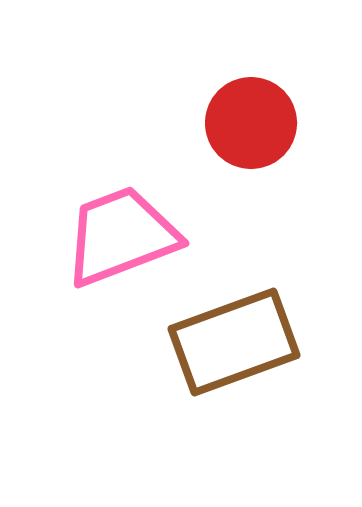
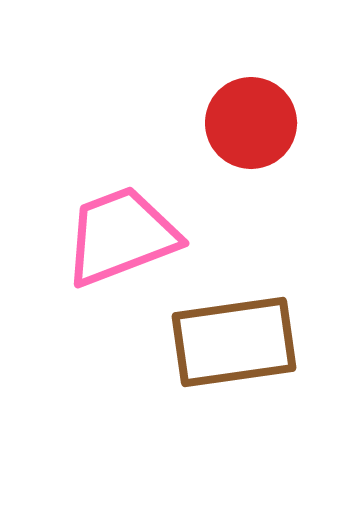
brown rectangle: rotated 12 degrees clockwise
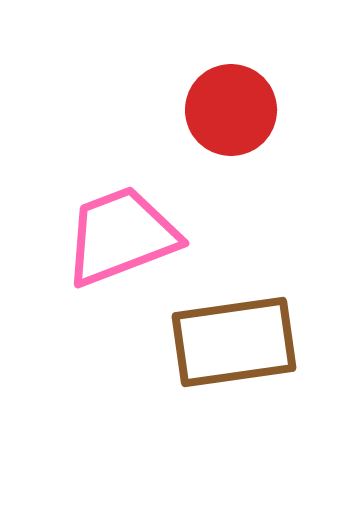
red circle: moved 20 px left, 13 px up
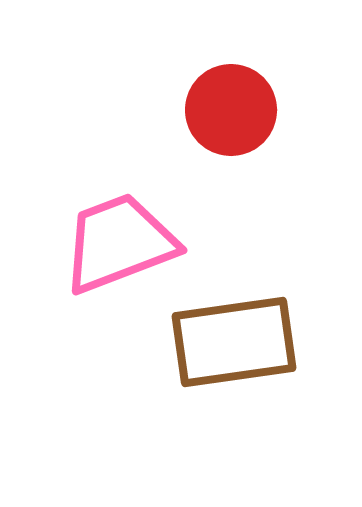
pink trapezoid: moved 2 px left, 7 px down
